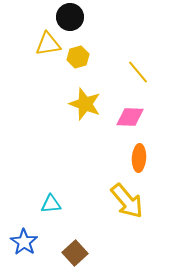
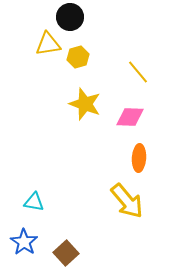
cyan triangle: moved 17 px left, 2 px up; rotated 15 degrees clockwise
brown square: moved 9 px left
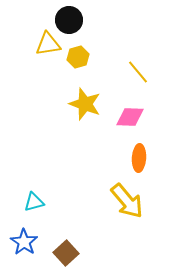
black circle: moved 1 px left, 3 px down
cyan triangle: rotated 25 degrees counterclockwise
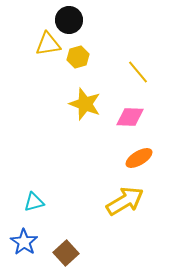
orange ellipse: rotated 56 degrees clockwise
yellow arrow: moved 2 px left; rotated 81 degrees counterclockwise
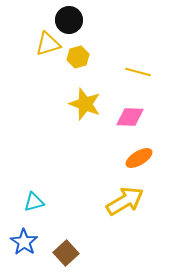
yellow triangle: rotated 8 degrees counterclockwise
yellow line: rotated 35 degrees counterclockwise
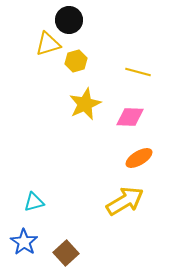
yellow hexagon: moved 2 px left, 4 px down
yellow star: rotated 28 degrees clockwise
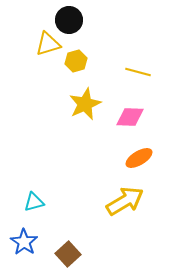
brown square: moved 2 px right, 1 px down
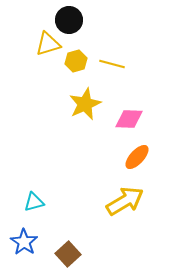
yellow line: moved 26 px left, 8 px up
pink diamond: moved 1 px left, 2 px down
orange ellipse: moved 2 px left, 1 px up; rotated 16 degrees counterclockwise
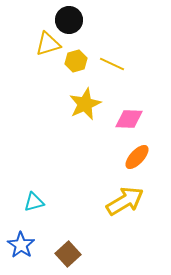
yellow line: rotated 10 degrees clockwise
blue star: moved 3 px left, 3 px down
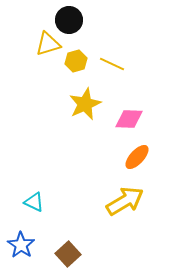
cyan triangle: rotated 40 degrees clockwise
